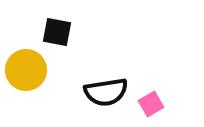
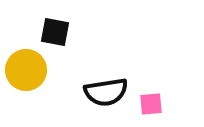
black square: moved 2 px left
pink square: rotated 25 degrees clockwise
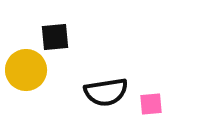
black square: moved 5 px down; rotated 16 degrees counterclockwise
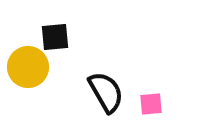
yellow circle: moved 2 px right, 3 px up
black semicircle: rotated 111 degrees counterclockwise
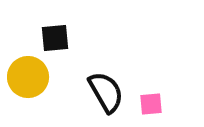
black square: moved 1 px down
yellow circle: moved 10 px down
